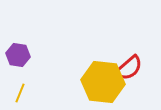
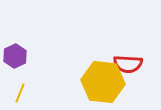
purple hexagon: moved 3 px left, 1 px down; rotated 25 degrees clockwise
red semicircle: moved 1 px left, 4 px up; rotated 44 degrees clockwise
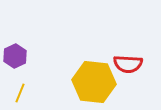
yellow hexagon: moved 9 px left
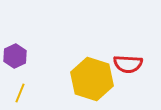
yellow hexagon: moved 2 px left, 3 px up; rotated 12 degrees clockwise
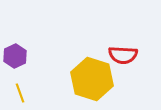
red semicircle: moved 5 px left, 9 px up
yellow line: rotated 42 degrees counterclockwise
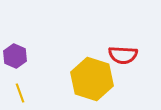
purple hexagon: rotated 10 degrees counterclockwise
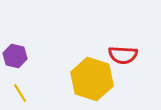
purple hexagon: rotated 10 degrees counterclockwise
yellow line: rotated 12 degrees counterclockwise
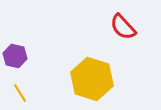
red semicircle: moved 28 px up; rotated 44 degrees clockwise
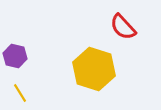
yellow hexagon: moved 2 px right, 10 px up
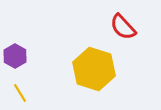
purple hexagon: rotated 15 degrees clockwise
